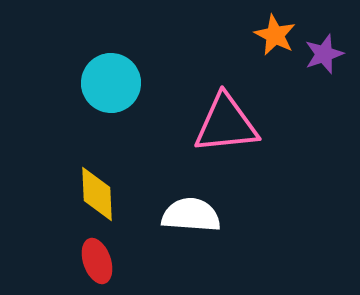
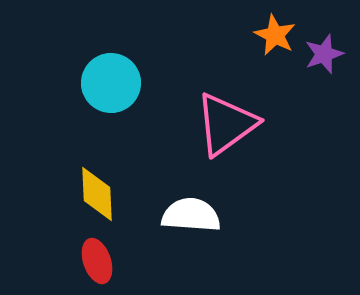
pink triangle: rotated 30 degrees counterclockwise
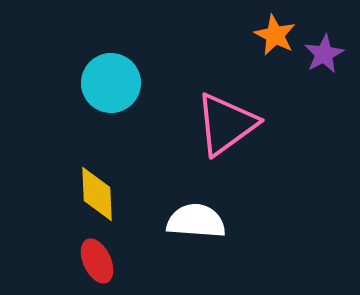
purple star: rotated 9 degrees counterclockwise
white semicircle: moved 5 px right, 6 px down
red ellipse: rotated 6 degrees counterclockwise
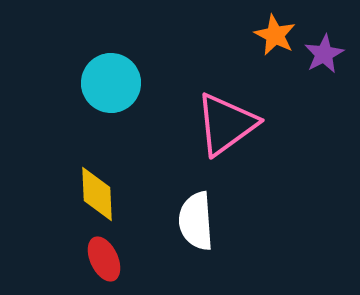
white semicircle: rotated 98 degrees counterclockwise
red ellipse: moved 7 px right, 2 px up
